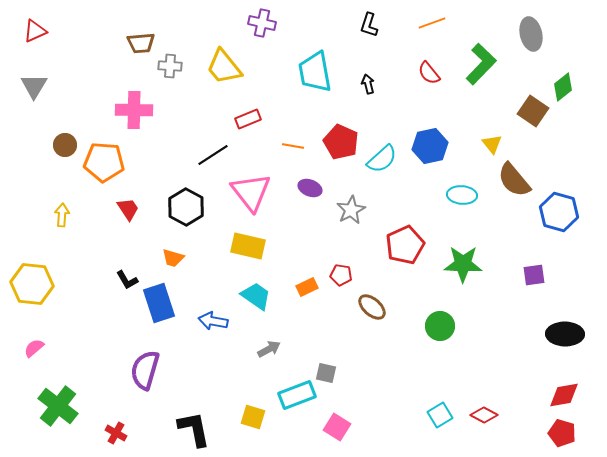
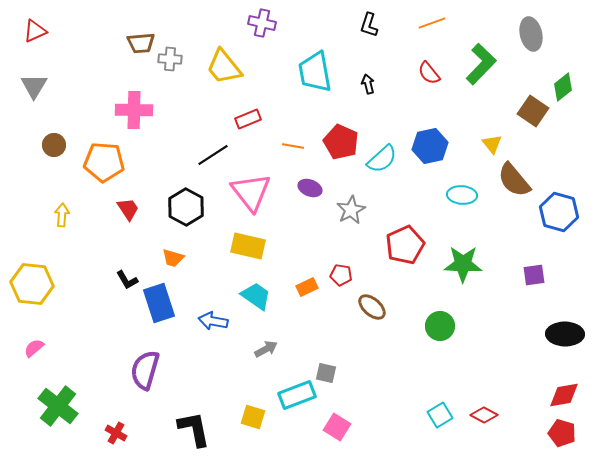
gray cross at (170, 66): moved 7 px up
brown circle at (65, 145): moved 11 px left
gray arrow at (269, 349): moved 3 px left
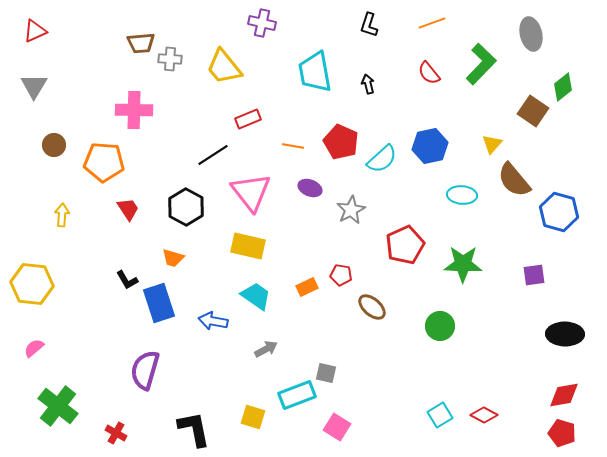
yellow triangle at (492, 144): rotated 20 degrees clockwise
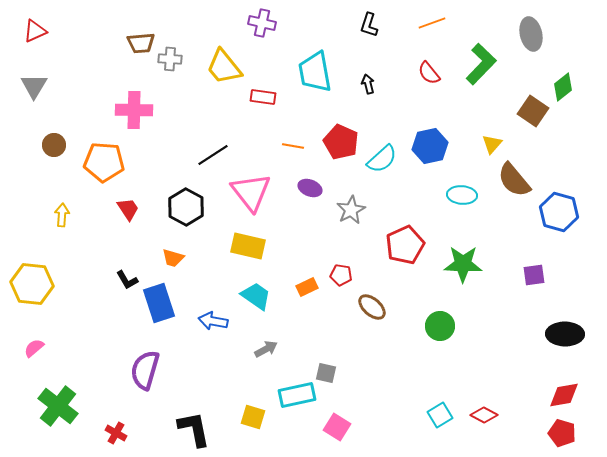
red rectangle at (248, 119): moved 15 px right, 22 px up; rotated 30 degrees clockwise
cyan rectangle at (297, 395): rotated 9 degrees clockwise
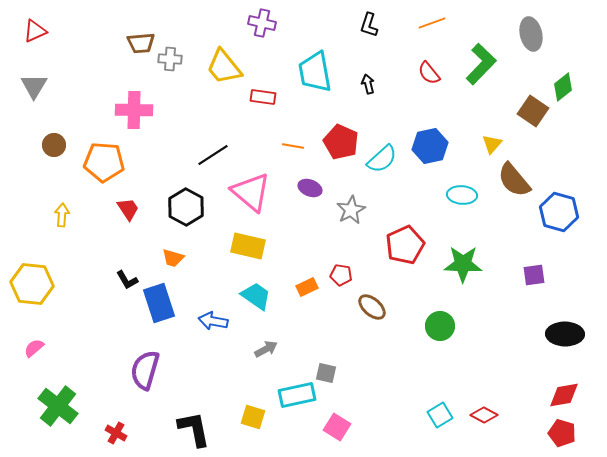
pink triangle at (251, 192): rotated 12 degrees counterclockwise
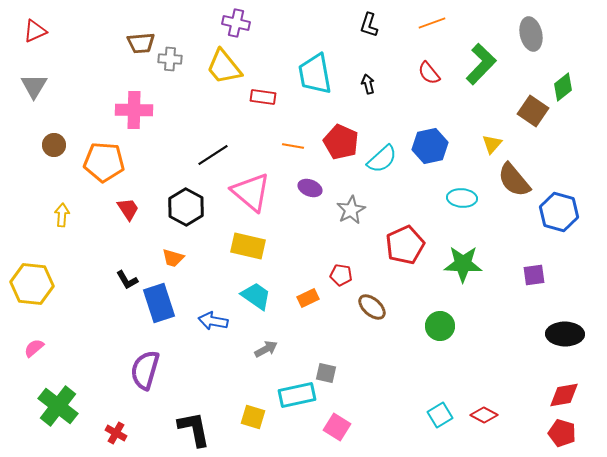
purple cross at (262, 23): moved 26 px left
cyan trapezoid at (315, 72): moved 2 px down
cyan ellipse at (462, 195): moved 3 px down
orange rectangle at (307, 287): moved 1 px right, 11 px down
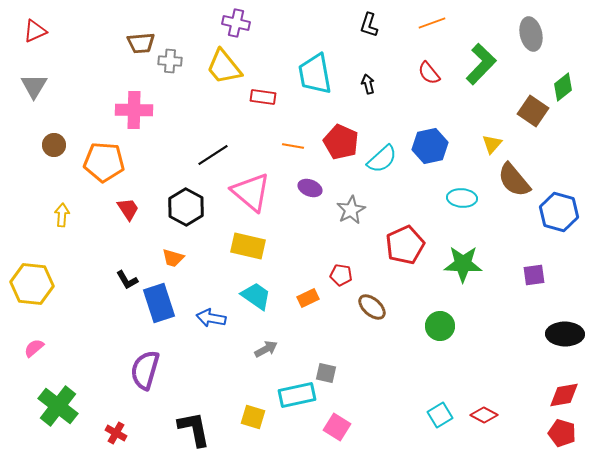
gray cross at (170, 59): moved 2 px down
blue arrow at (213, 321): moved 2 px left, 3 px up
